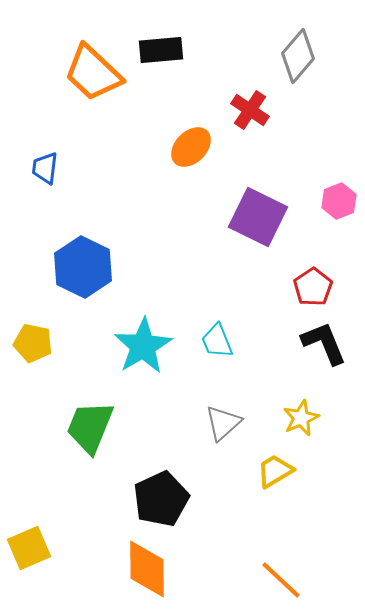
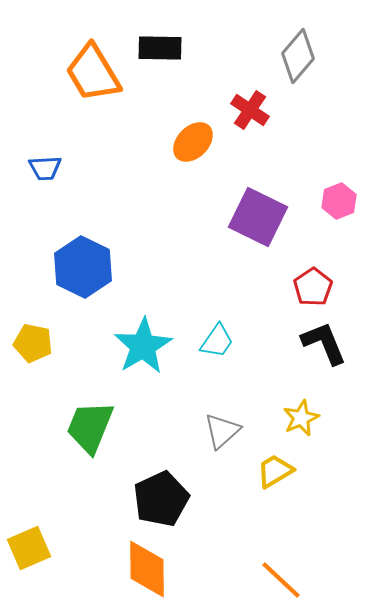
black rectangle: moved 1 px left, 2 px up; rotated 6 degrees clockwise
orange trapezoid: rotated 16 degrees clockwise
orange ellipse: moved 2 px right, 5 px up
blue trapezoid: rotated 100 degrees counterclockwise
cyan trapezoid: rotated 123 degrees counterclockwise
gray triangle: moved 1 px left, 8 px down
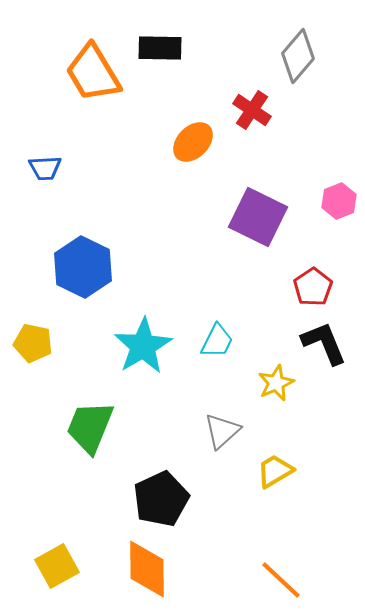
red cross: moved 2 px right
cyan trapezoid: rotated 9 degrees counterclockwise
yellow star: moved 25 px left, 35 px up
yellow square: moved 28 px right, 18 px down; rotated 6 degrees counterclockwise
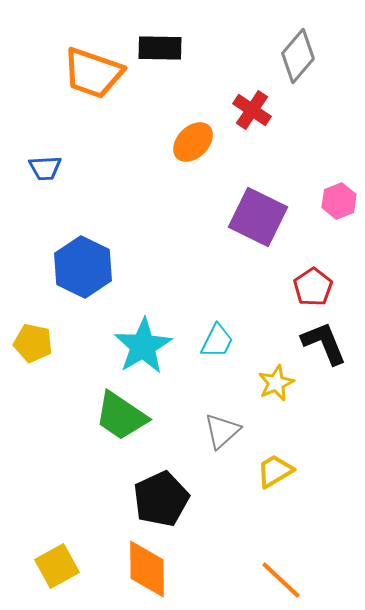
orange trapezoid: rotated 40 degrees counterclockwise
green trapezoid: moved 31 px right, 11 px up; rotated 78 degrees counterclockwise
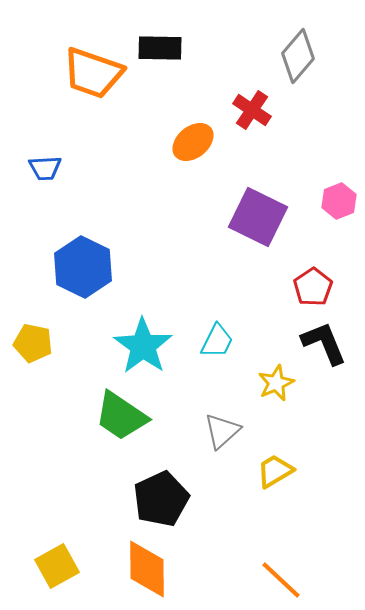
orange ellipse: rotated 6 degrees clockwise
cyan star: rotated 6 degrees counterclockwise
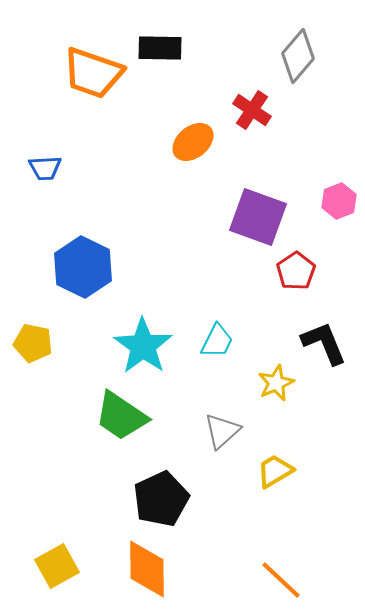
purple square: rotated 6 degrees counterclockwise
red pentagon: moved 17 px left, 16 px up
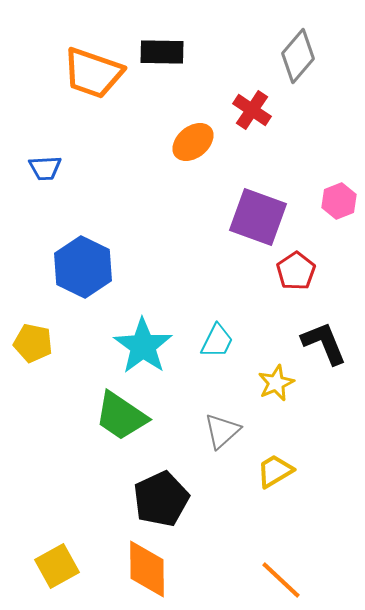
black rectangle: moved 2 px right, 4 px down
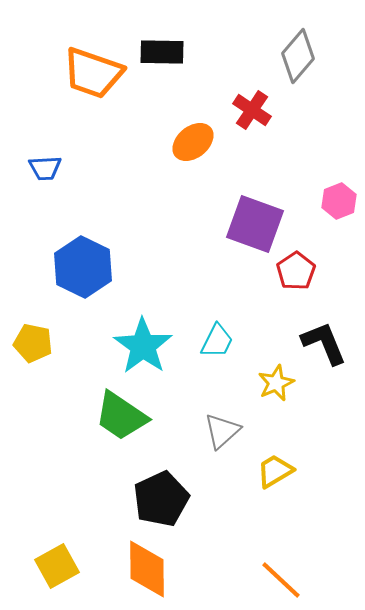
purple square: moved 3 px left, 7 px down
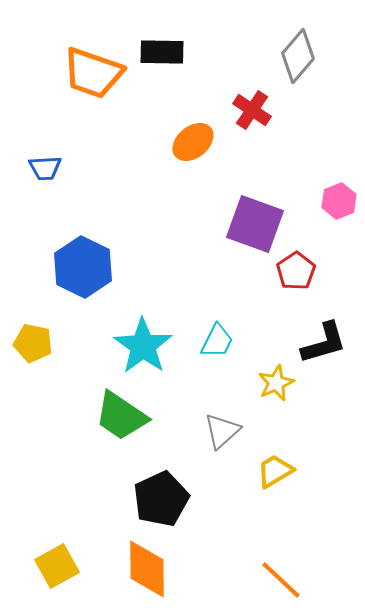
black L-shape: rotated 96 degrees clockwise
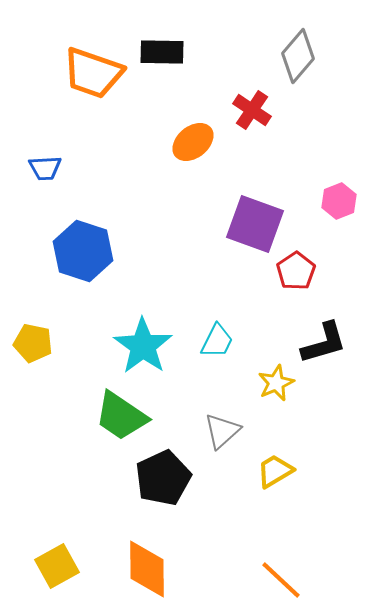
blue hexagon: moved 16 px up; rotated 8 degrees counterclockwise
black pentagon: moved 2 px right, 21 px up
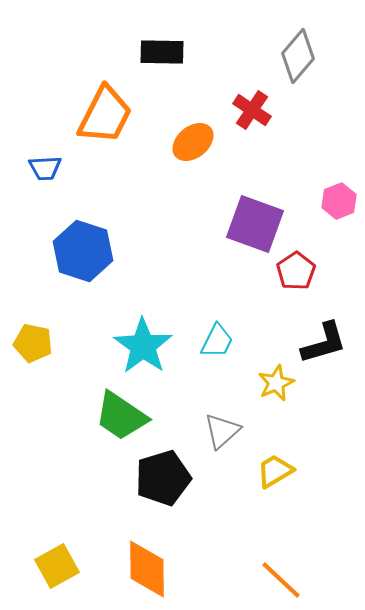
orange trapezoid: moved 12 px right, 42 px down; rotated 82 degrees counterclockwise
black pentagon: rotated 8 degrees clockwise
